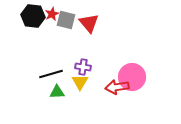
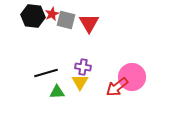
red triangle: rotated 10 degrees clockwise
black line: moved 5 px left, 1 px up
red arrow: rotated 30 degrees counterclockwise
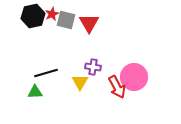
black hexagon: rotated 20 degrees counterclockwise
purple cross: moved 10 px right
pink circle: moved 2 px right
red arrow: rotated 80 degrees counterclockwise
green triangle: moved 22 px left
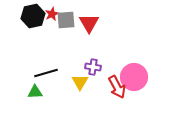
gray square: rotated 18 degrees counterclockwise
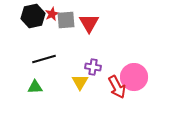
black line: moved 2 px left, 14 px up
green triangle: moved 5 px up
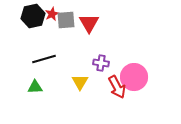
purple cross: moved 8 px right, 4 px up
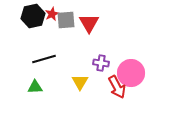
pink circle: moved 3 px left, 4 px up
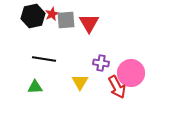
black line: rotated 25 degrees clockwise
